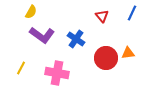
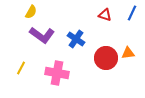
red triangle: moved 3 px right, 1 px up; rotated 32 degrees counterclockwise
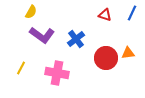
blue cross: rotated 18 degrees clockwise
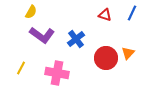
orange triangle: rotated 40 degrees counterclockwise
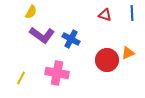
blue line: rotated 28 degrees counterclockwise
blue cross: moved 5 px left; rotated 24 degrees counterclockwise
orange triangle: rotated 24 degrees clockwise
red circle: moved 1 px right, 2 px down
yellow line: moved 10 px down
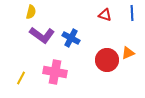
yellow semicircle: rotated 16 degrees counterclockwise
blue cross: moved 1 px up
pink cross: moved 2 px left, 1 px up
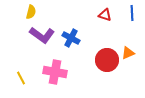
yellow line: rotated 56 degrees counterclockwise
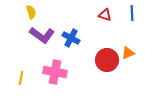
yellow semicircle: rotated 32 degrees counterclockwise
yellow line: rotated 40 degrees clockwise
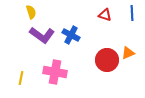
blue cross: moved 3 px up
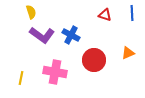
red circle: moved 13 px left
